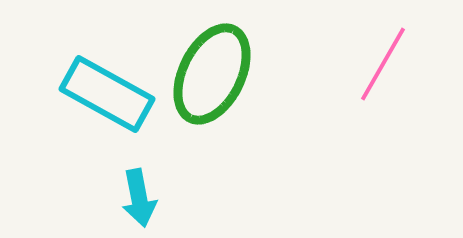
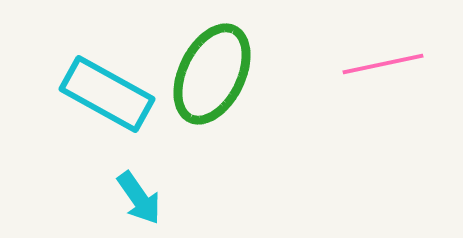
pink line: rotated 48 degrees clockwise
cyan arrow: rotated 24 degrees counterclockwise
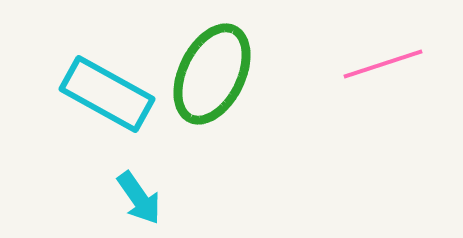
pink line: rotated 6 degrees counterclockwise
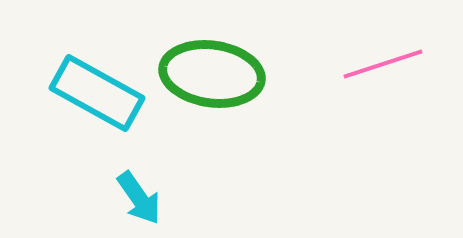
green ellipse: rotated 72 degrees clockwise
cyan rectangle: moved 10 px left, 1 px up
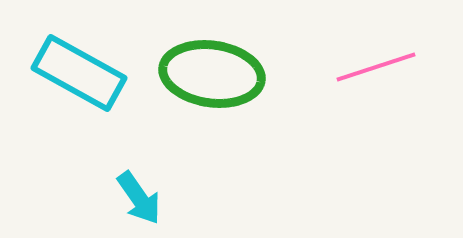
pink line: moved 7 px left, 3 px down
cyan rectangle: moved 18 px left, 20 px up
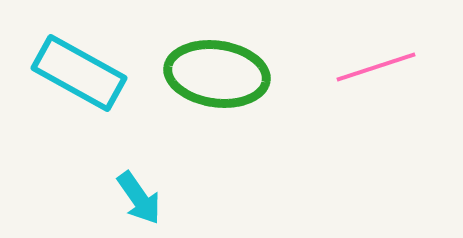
green ellipse: moved 5 px right
